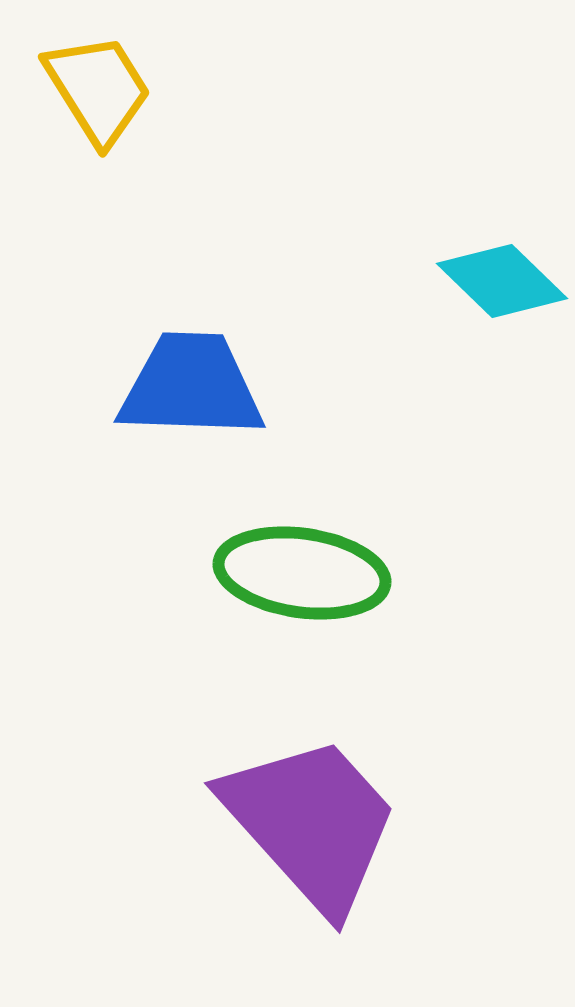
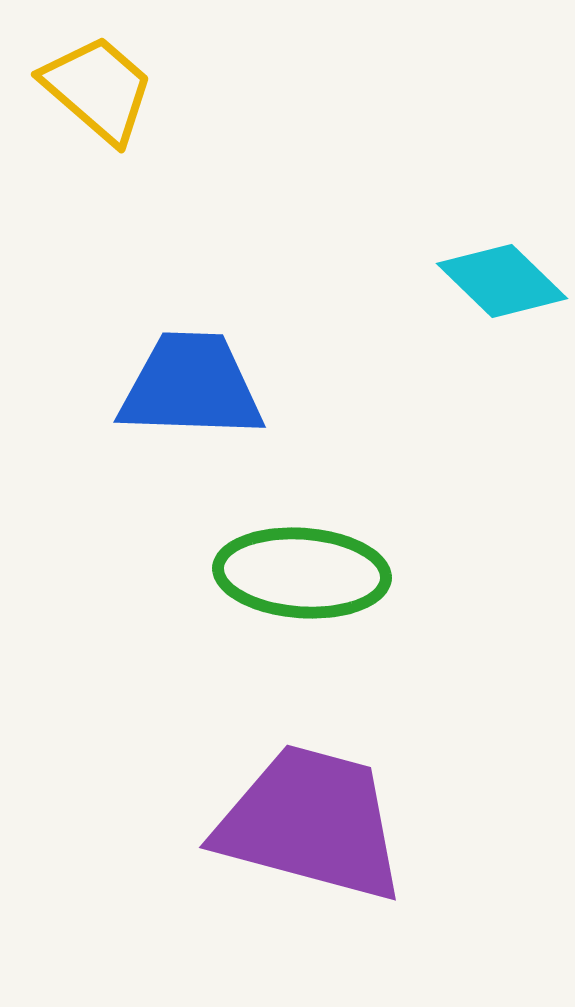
yellow trapezoid: rotated 17 degrees counterclockwise
green ellipse: rotated 4 degrees counterclockwise
purple trapezoid: rotated 33 degrees counterclockwise
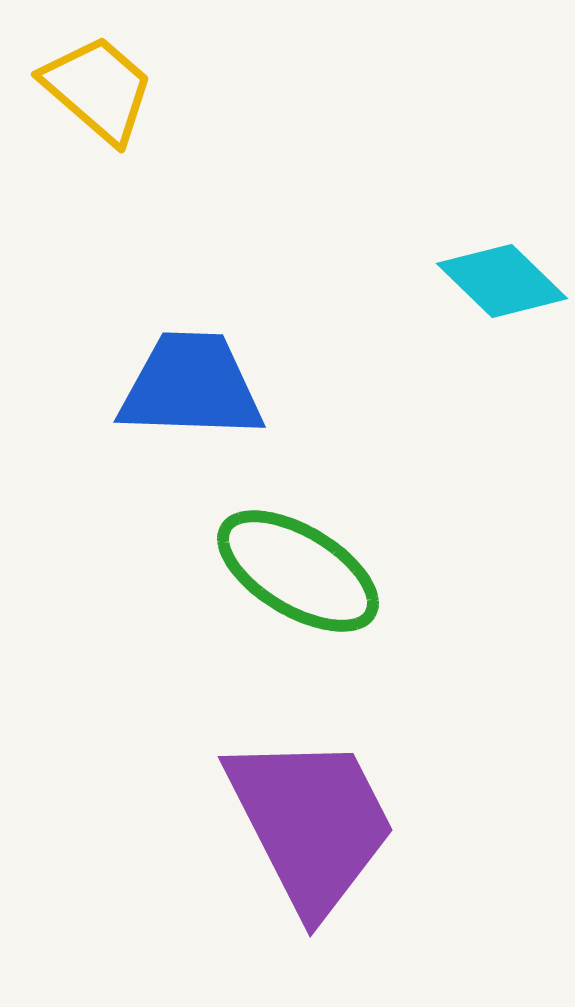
green ellipse: moved 4 px left, 2 px up; rotated 27 degrees clockwise
purple trapezoid: rotated 48 degrees clockwise
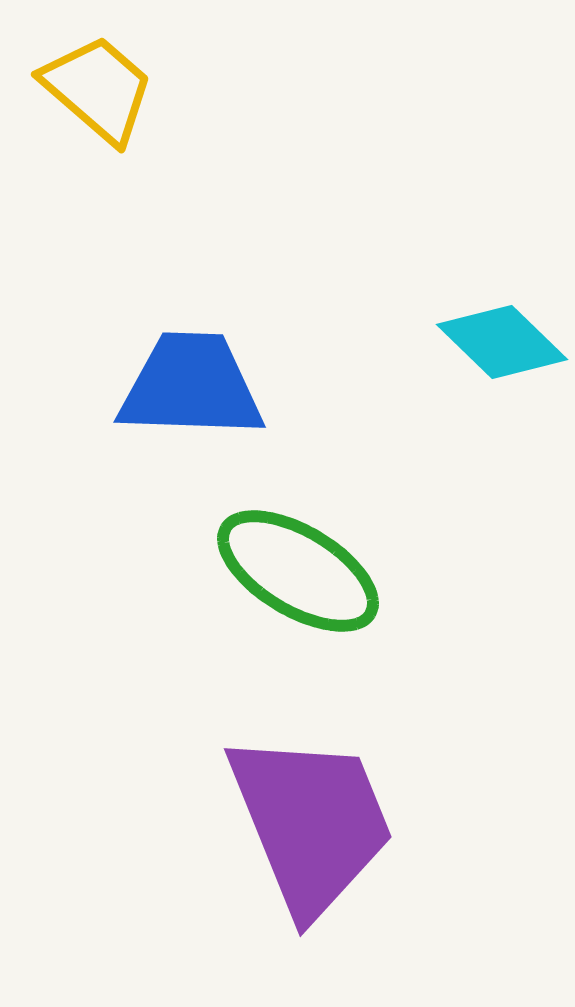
cyan diamond: moved 61 px down
purple trapezoid: rotated 5 degrees clockwise
